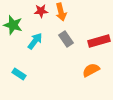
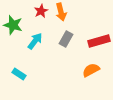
red star: rotated 24 degrees counterclockwise
gray rectangle: rotated 63 degrees clockwise
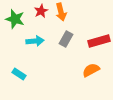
green star: moved 2 px right, 6 px up
cyan arrow: rotated 48 degrees clockwise
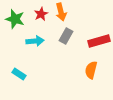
red star: moved 3 px down
gray rectangle: moved 3 px up
orange semicircle: rotated 48 degrees counterclockwise
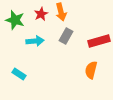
green star: moved 1 px down
